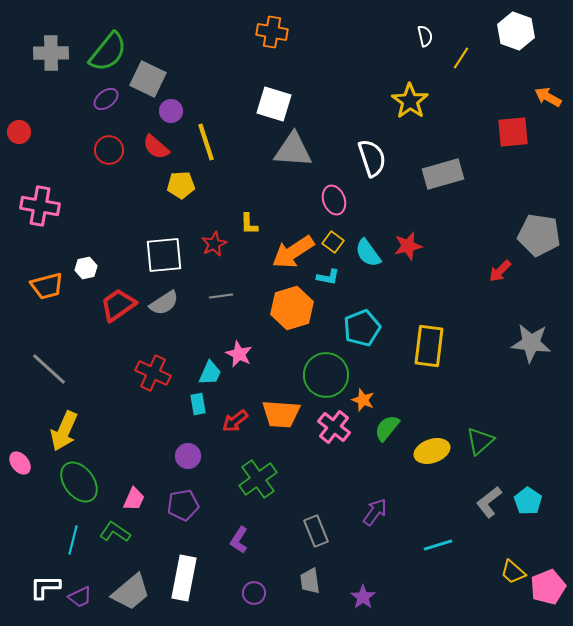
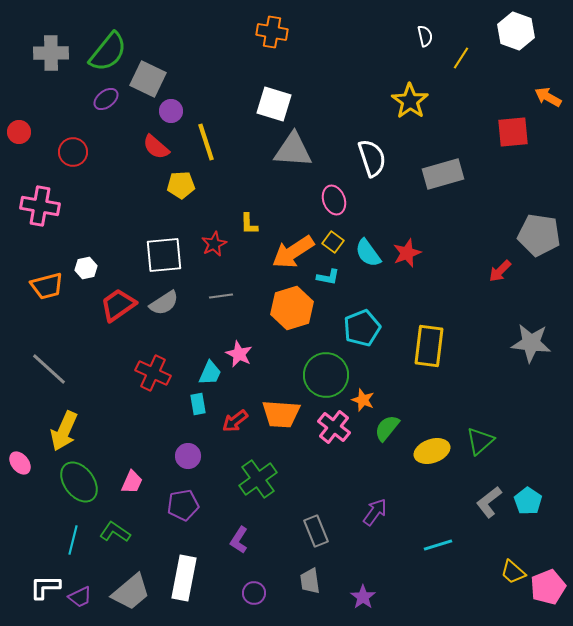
red circle at (109, 150): moved 36 px left, 2 px down
red star at (408, 246): moved 1 px left, 7 px down; rotated 8 degrees counterclockwise
pink trapezoid at (134, 499): moved 2 px left, 17 px up
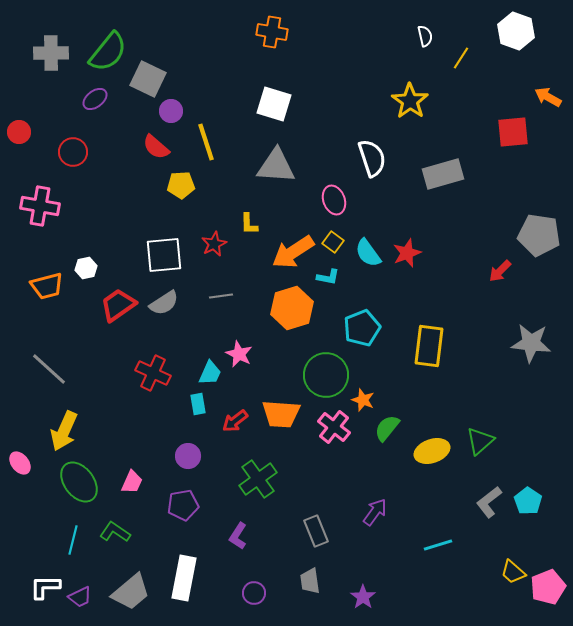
purple ellipse at (106, 99): moved 11 px left
gray triangle at (293, 150): moved 17 px left, 16 px down
purple L-shape at (239, 540): moved 1 px left, 4 px up
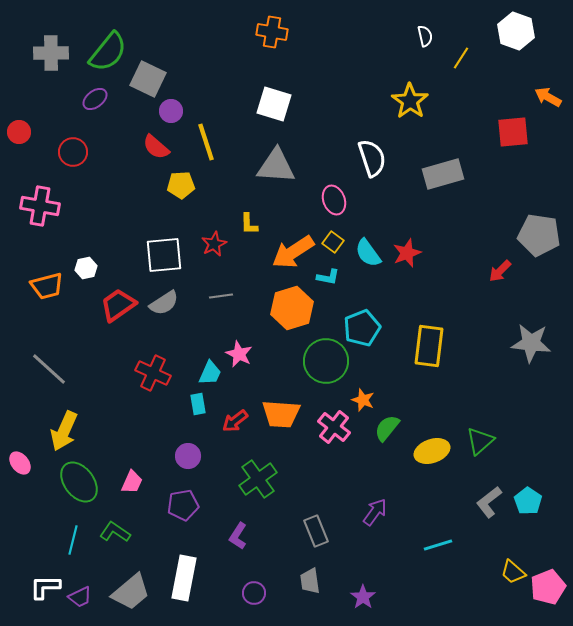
green circle at (326, 375): moved 14 px up
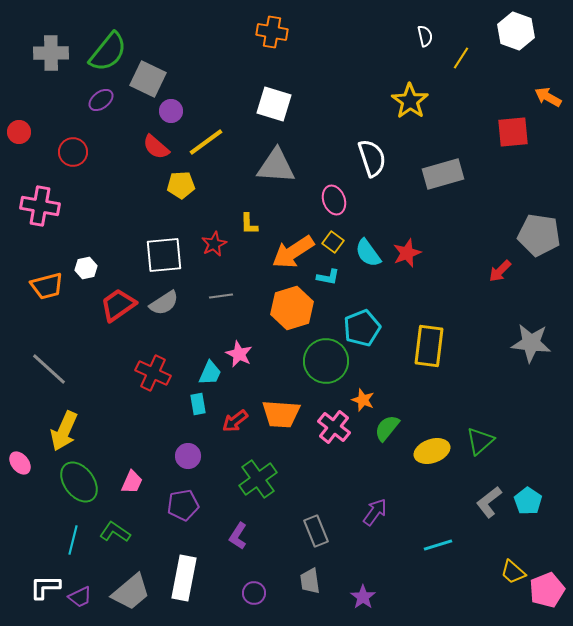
purple ellipse at (95, 99): moved 6 px right, 1 px down
yellow line at (206, 142): rotated 72 degrees clockwise
pink pentagon at (548, 587): moved 1 px left, 3 px down
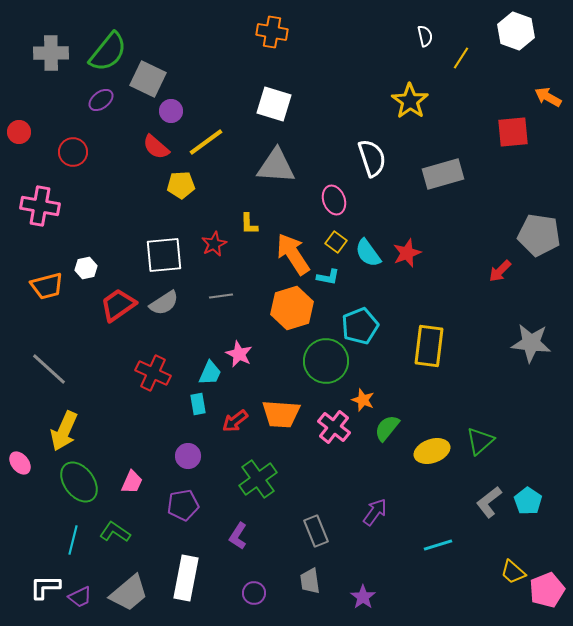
yellow square at (333, 242): moved 3 px right
orange arrow at (293, 252): moved 2 px down; rotated 90 degrees clockwise
cyan pentagon at (362, 328): moved 2 px left, 2 px up
white rectangle at (184, 578): moved 2 px right
gray trapezoid at (131, 592): moved 2 px left, 1 px down
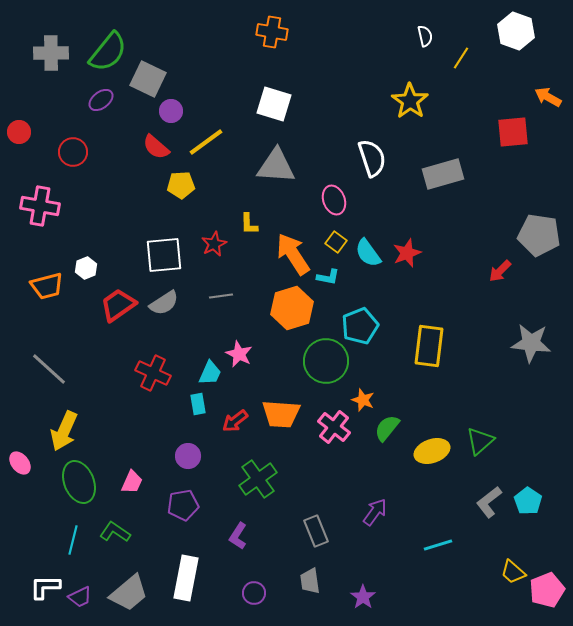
white hexagon at (86, 268): rotated 10 degrees counterclockwise
green ellipse at (79, 482): rotated 15 degrees clockwise
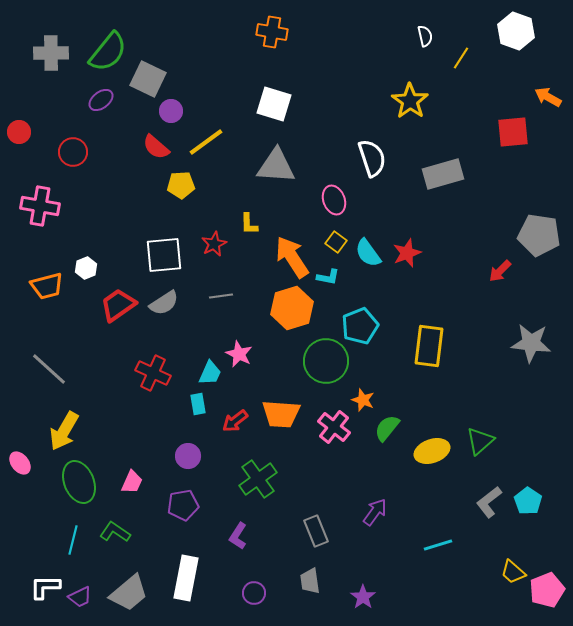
orange arrow at (293, 254): moved 1 px left, 3 px down
yellow arrow at (64, 431): rotated 6 degrees clockwise
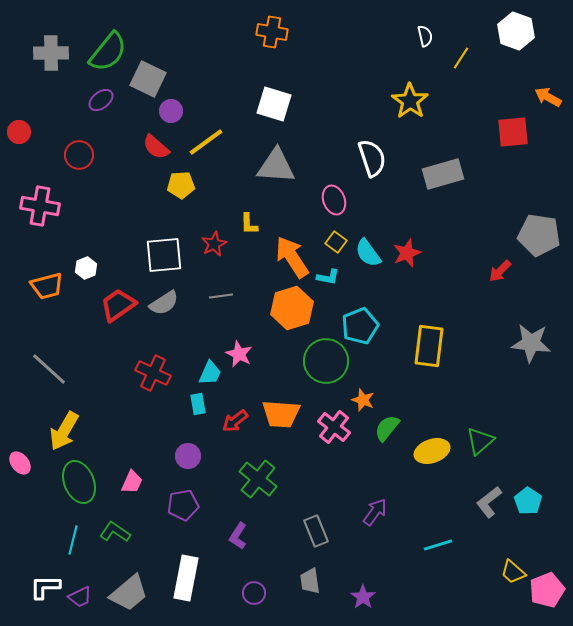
red circle at (73, 152): moved 6 px right, 3 px down
green cross at (258, 479): rotated 15 degrees counterclockwise
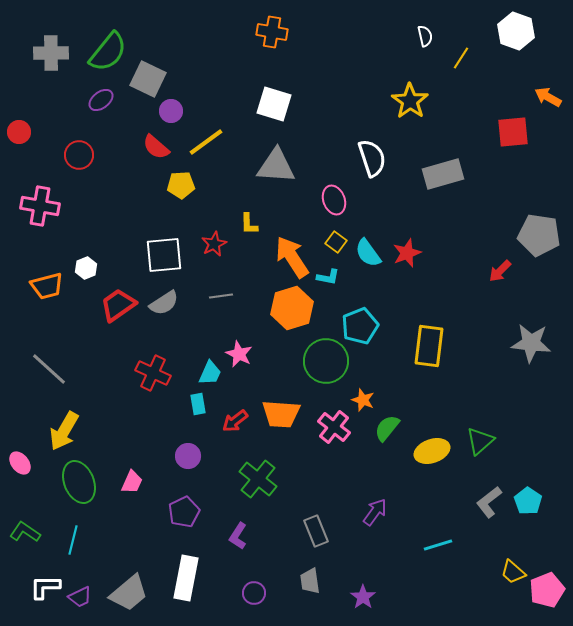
purple pentagon at (183, 505): moved 1 px right, 7 px down; rotated 16 degrees counterclockwise
green L-shape at (115, 532): moved 90 px left
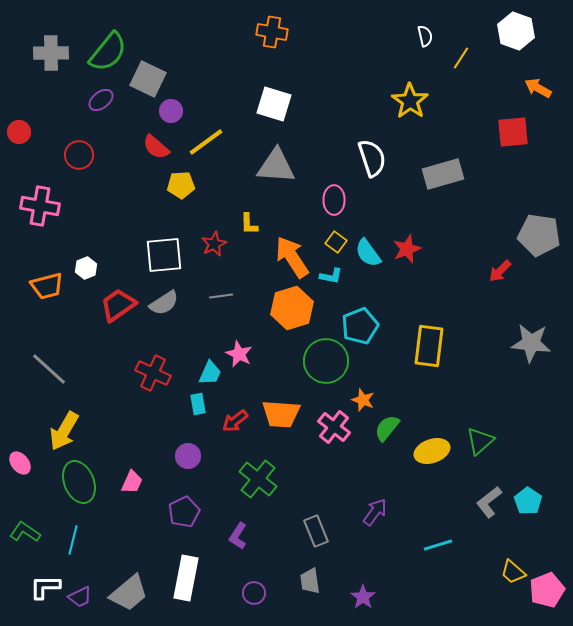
orange arrow at (548, 97): moved 10 px left, 9 px up
pink ellipse at (334, 200): rotated 20 degrees clockwise
red star at (407, 253): moved 4 px up
cyan L-shape at (328, 277): moved 3 px right, 1 px up
